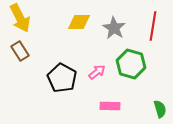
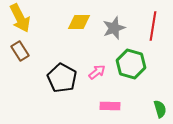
gray star: rotated 20 degrees clockwise
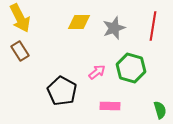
green hexagon: moved 4 px down
black pentagon: moved 13 px down
green semicircle: moved 1 px down
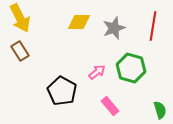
pink rectangle: rotated 48 degrees clockwise
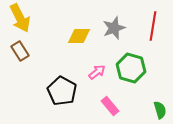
yellow diamond: moved 14 px down
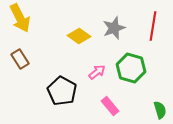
yellow diamond: rotated 35 degrees clockwise
brown rectangle: moved 8 px down
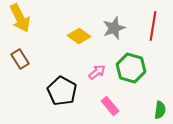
green semicircle: rotated 24 degrees clockwise
